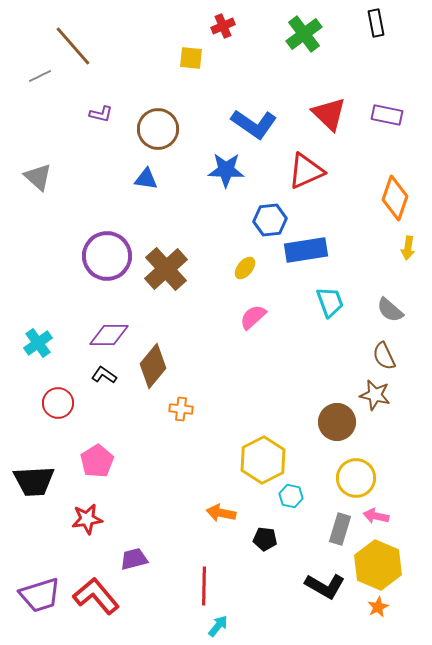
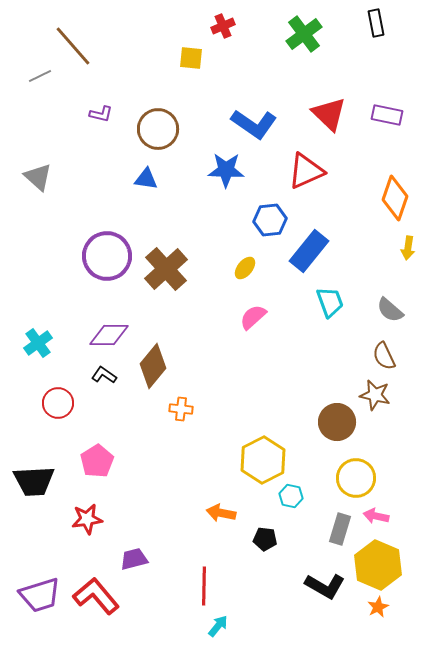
blue rectangle at (306, 250): moved 3 px right, 1 px down; rotated 42 degrees counterclockwise
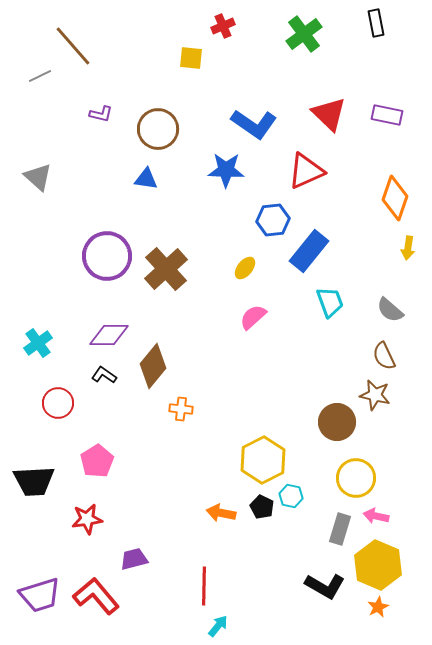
blue hexagon at (270, 220): moved 3 px right
black pentagon at (265, 539): moved 3 px left, 32 px up; rotated 20 degrees clockwise
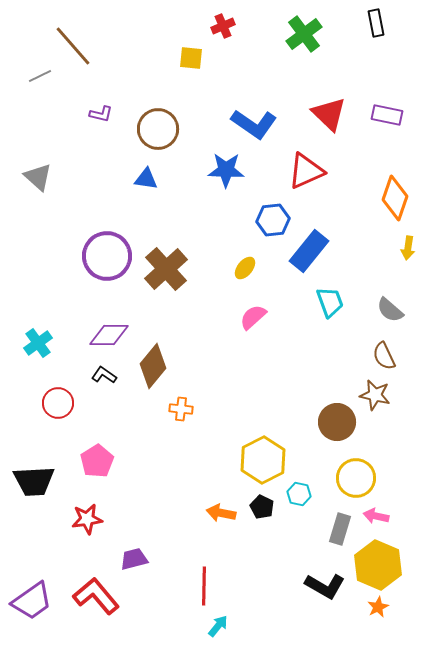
cyan hexagon at (291, 496): moved 8 px right, 2 px up
purple trapezoid at (40, 595): moved 8 px left, 6 px down; rotated 18 degrees counterclockwise
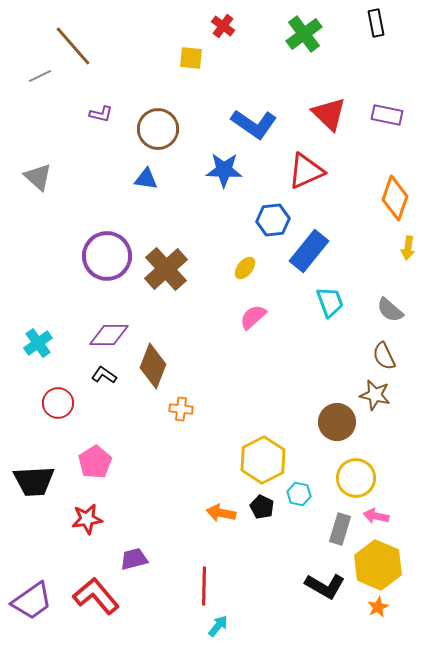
red cross at (223, 26): rotated 30 degrees counterclockwise
blue star at (226, 170): moved 2 px left
brown diamond at (153, 366): rotated 18 degrees counterclockwise
pink pentagon at (97, 461): moved 2 px left, 1 px down
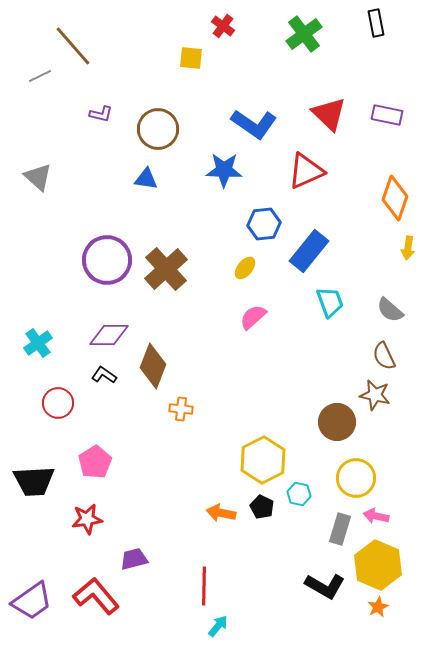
blue hexagon at (273, 220): moved 9 px left, 4 px down
purple circle at (107, 256): moved 4 px down
